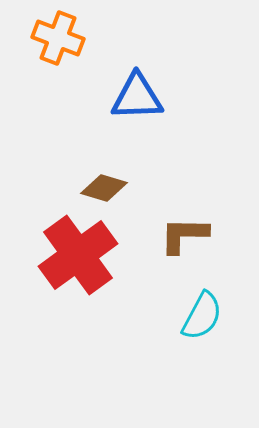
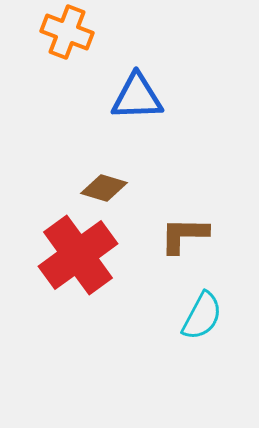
orange cross: moved 9 px right, 6 px up
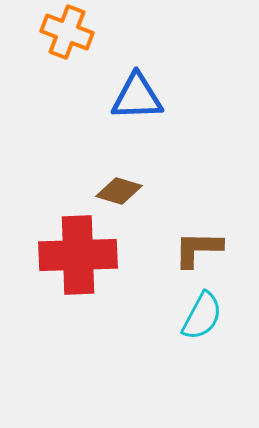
brown diamond: moved 15 px right, 3 px down
brown L-shape: moved 14 px right, 14 px down
red cross: rotated 34 degrees clockwise
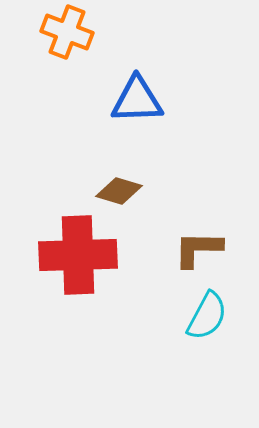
blue triangle: moved 3 px down
cyan semicircle: moved 5 px right
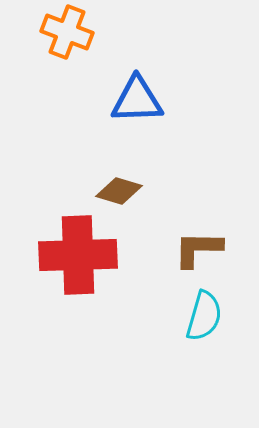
cyan semicircle: moved 3 px left; rotated 12 degrees counterclockwise
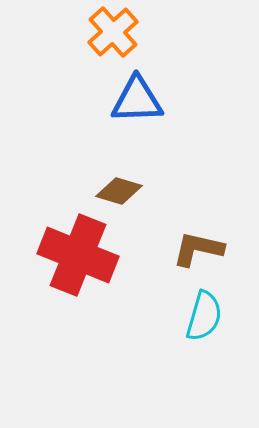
orange cross: moved 46 px right; rotated 27 degrees clockwise
brown L-shape: rotated 12 degrees clockwise
red cross: rotated 24 degrees clockwise
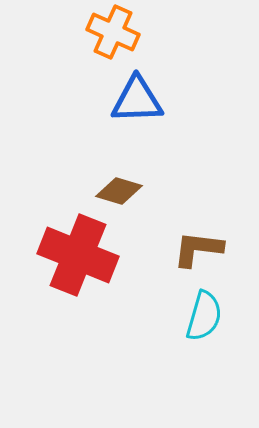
orange cross: rotated 24 degrees counterclockwise
brown L-shape: rotated 6 degrees counterclockwise
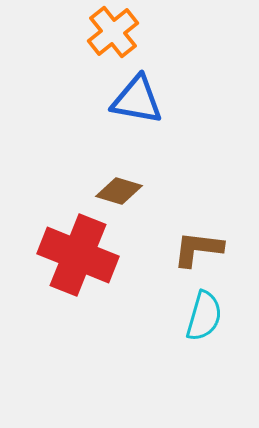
orange cross: rotated 27 degrees clockwise
blue triangle: rotated 12 degrees clockwise
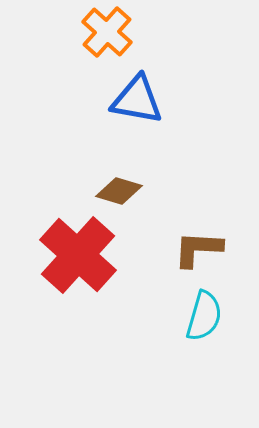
orange cross: moved 6 px left; rotated 9 degrees counterclockwise
brown L-shape: rotated 4 degrees counterclockwise
red cross: rotated 20 degrees clockwise
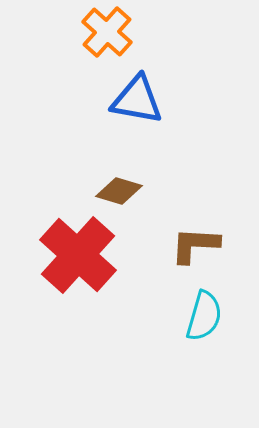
brown L-shape: moved 3 px left, 4 px up
